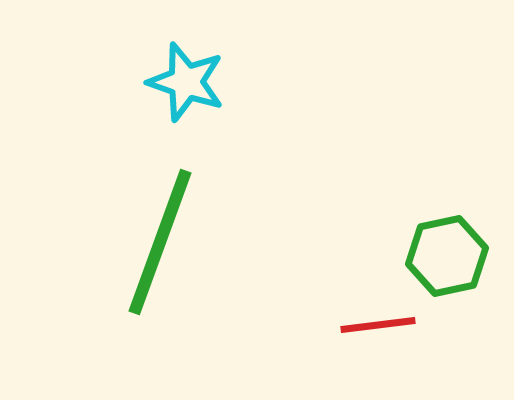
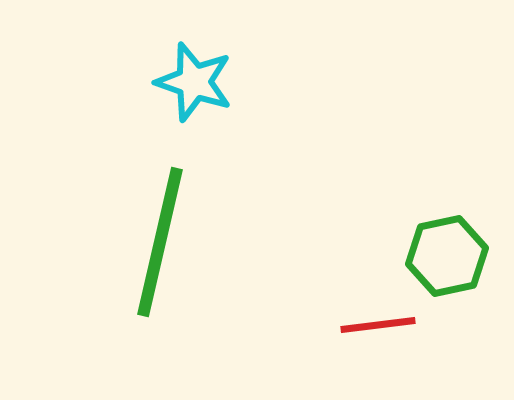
cyan star: moved 8 px right
green line: rotated 7 degrees counterclockwise
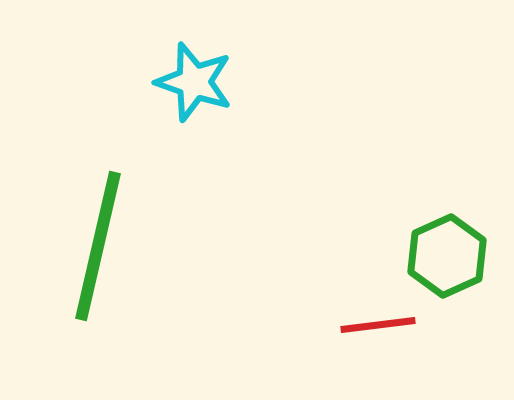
green line: moved 62 px left, 4 px down
green hexagon: rotated 12 degrees counterclockwise
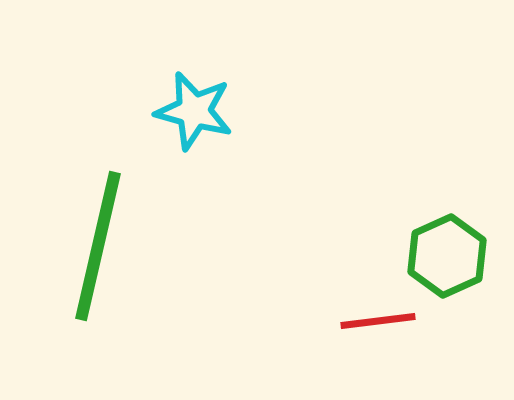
cyan star: moved 29 px down; rotated 4 degrees counterclockwise
red line: moved 4 px up
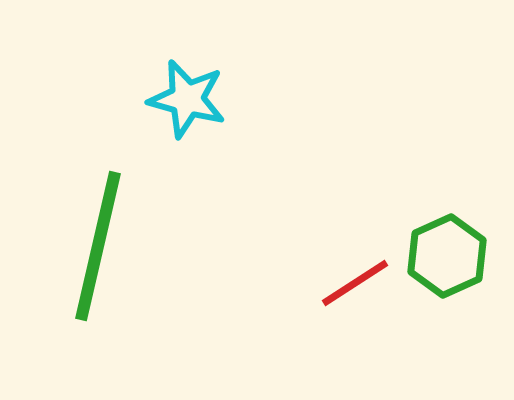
cyan star: moved 7 px left, 12 px up
red line: moved 23 px left, 38 px up; rotated 26 degrees counterclockwise
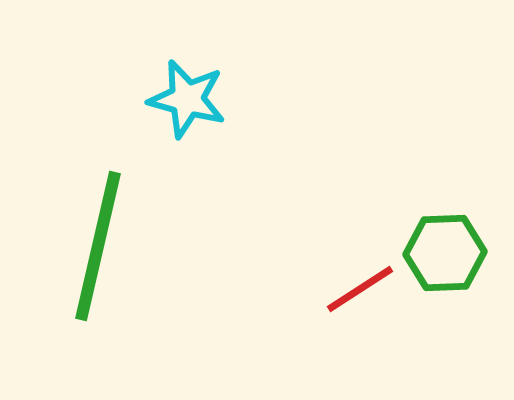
green hexagon: moved 2 px left, 3 px up; rotated 22 degrees clockwise
red line: moved 5 px right, 6 px down
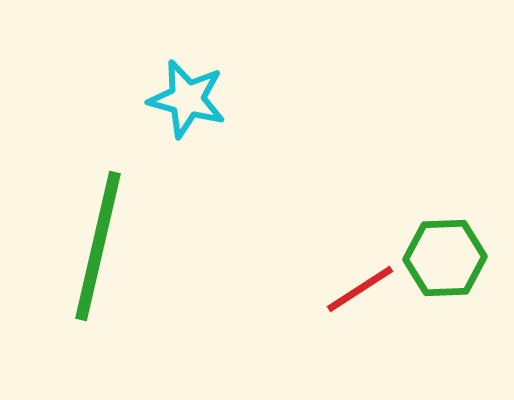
green hexagon: moved 5 px down
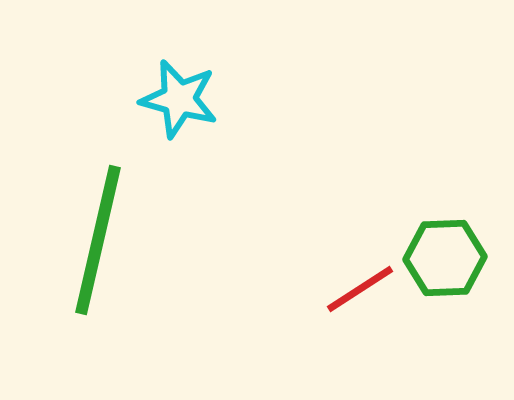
cyan star: moved 8 px left
green line: moved 6 px up
